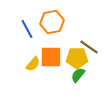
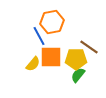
blue line: moved 12 px right, 7 px down
yellow pentagon: moved 1 px left, 1 px down
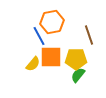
brown line: moved 12 px up; rotated 36 degrees clockwise
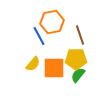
brown line: moved 9 px left
orange square: moved 3 px right, 11 px down
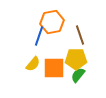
blue line: rotated 48 degrees clockwise
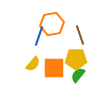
orange hexagon: moved 2 px down
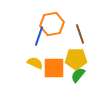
brown line: moved 1 px up
yellow semicircle: moved 2 px right, 1 px up; rotated 105 degrees counterclockwise
